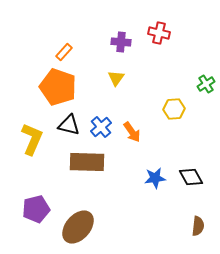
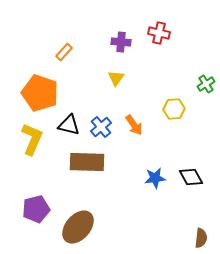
orange pentagon: moved 18 px left, 6 px down
orange arrow: moved 2 px right, 7 px up
brown semicircle: moved 3 px right, 12 px down
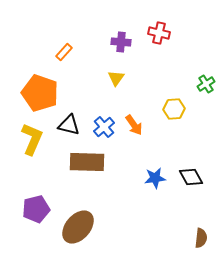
blue cross: moved 3 px right
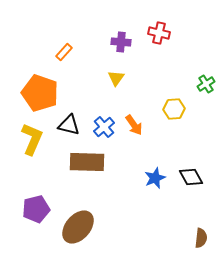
blue star: rotated 15 degrees counterclockwise
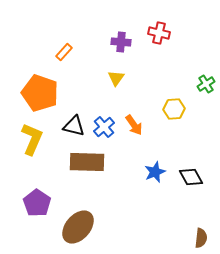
black triangle: moved 5 px right, 1 px down
blue star: moved 6 px up
purple pentagon: moved 1 px right, 6 px up; rotated 24 degrees counterclockwise
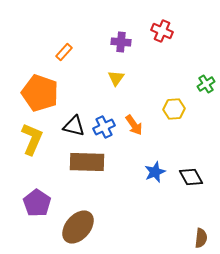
red cross: moved 3 px right, 2 px up; rotated 10 degrees clockwise
blue cross: rotated 15 degrees clockwise
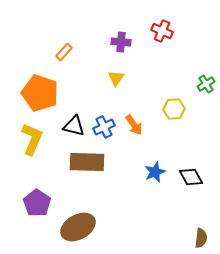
brown ellipse: rotated 20 degrees clockwise
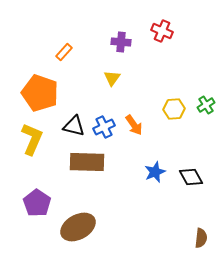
yellow triangle: moved 4 px left
green cross: moved 21 px down
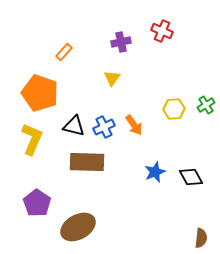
purple cross: rotated 18 degrees counterclockwise
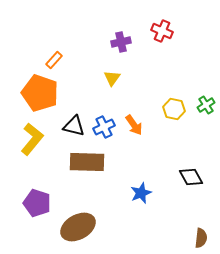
orange rectangle: moved 10 px left, 8 px down
yellow hexagon: rotated 15 degrees clockwise
yellow L-shape: rotated 16 degrees clockwise
blue star: moved 14 px left, 21 px down
purple pentagon: rotated 16 degrees counterclockwise
